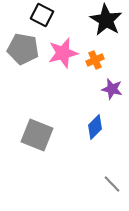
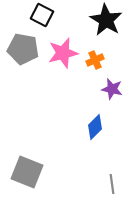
gray square: moved 10 px left, 37 px down
gray line: rotated 36 degrees clockwise
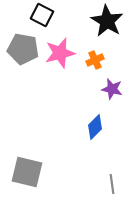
black star: moved 1 px right, 1 px down
pink star: moved 3 px left
gray square: rotated 8 degrees counterclockwise
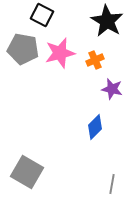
gray square: rotated 16 degrees clockwise
gray line: rotated 18 degrees clockwise
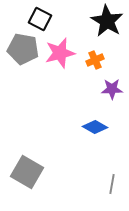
black square: moved 2 px left, 4 px down
purple star: rotated 15 degrees counterclockwise
blue diamond: rotated 75 degrees clockwise
